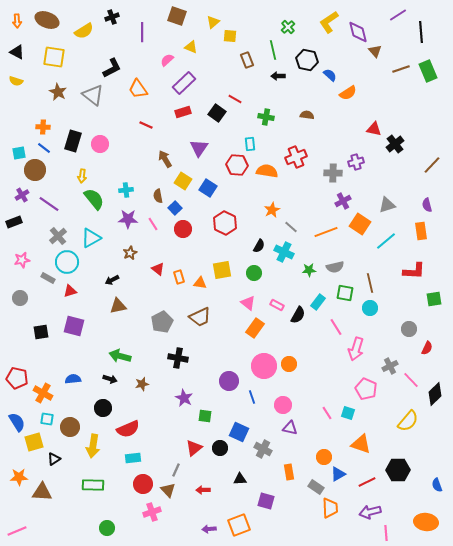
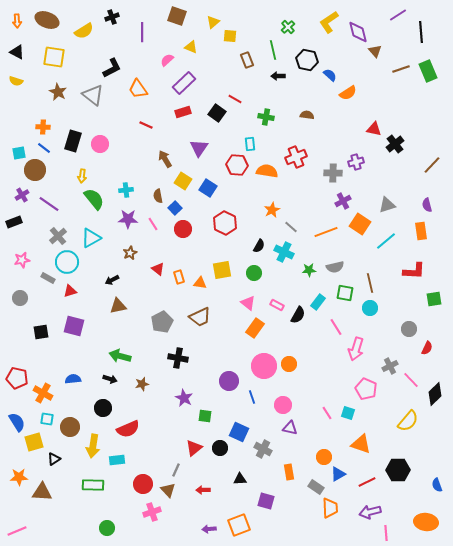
cyan rectangle at (133, 458): moved 16 px left, 2 px down
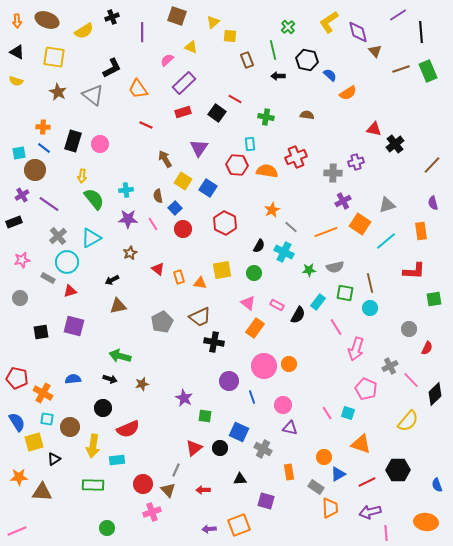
purple semicircle at (427, 205): moved 6 px right, 2 px up
black cross at (178, 358): moved 36 px right, 16 px up
